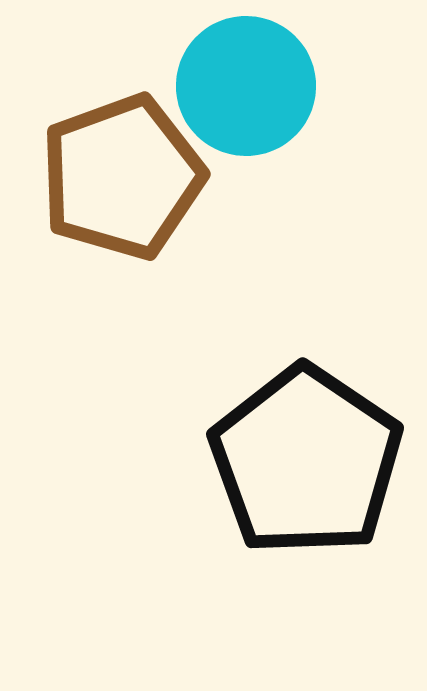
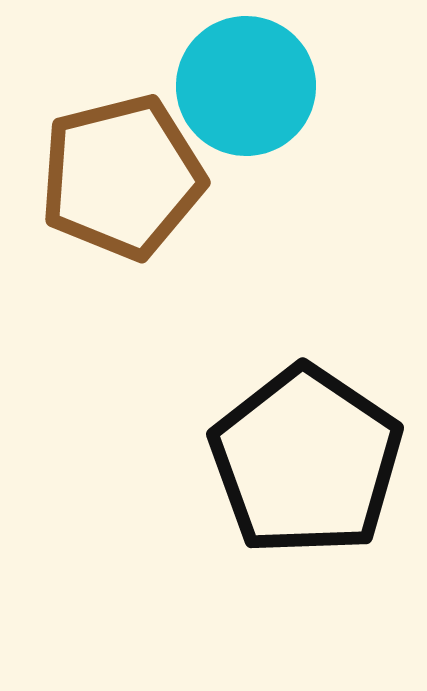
brown pentagon: rotated 6 degrees clockwise
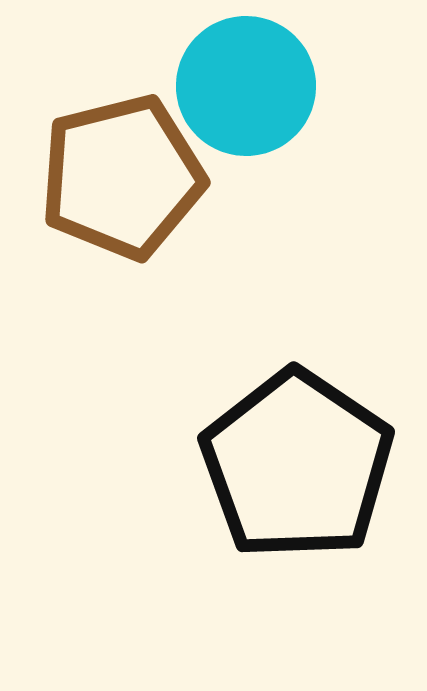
black pentagon: moved 9 px left, 4 px down
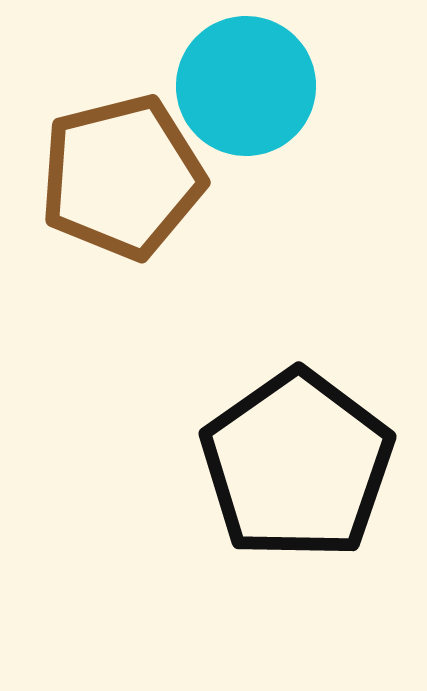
black pentagon: rotated 3 degrees clockwise
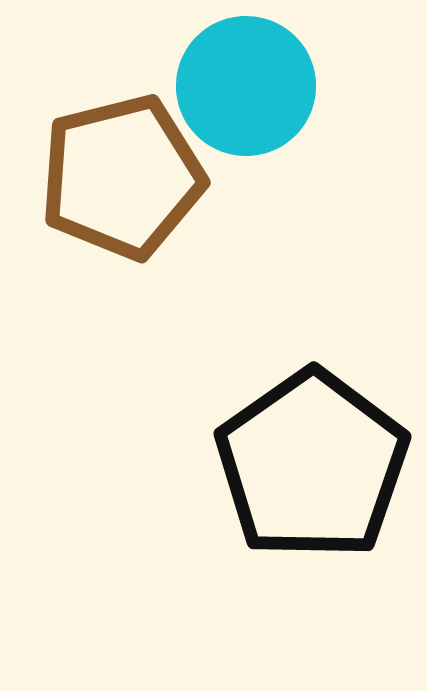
black pentagon: moved 15 px right
